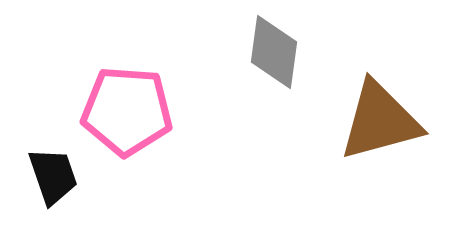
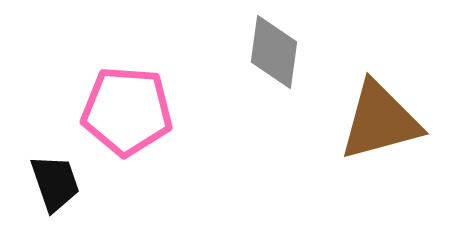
black trapezoid: moved 2 px right, 7 px down
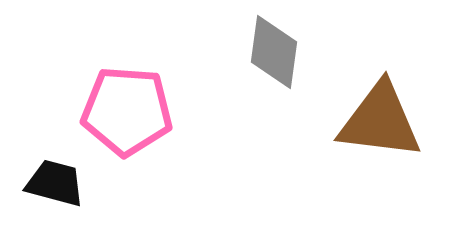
brown triangle: rotated 22 degrees clockwise
black trapezoid: rotated 56 degrees counterclockwise
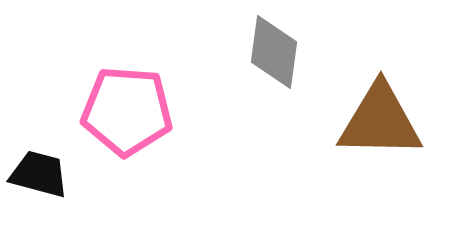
brown triangle: rotated 6 degrees counterclockwise
black trapezoid: moved 16 px left, 9 px up
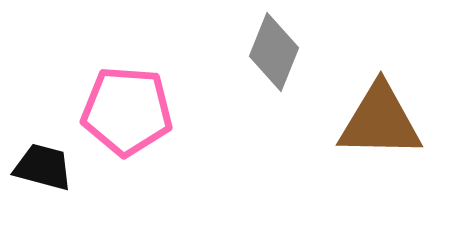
gray diamond: rotated 14 degrees clockwise
black trapezoid: moved 4 px right, 7 px up
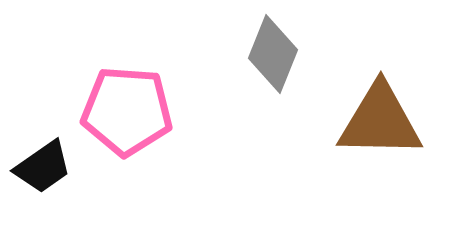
gray diamond: moved 1 px left, 2 px down
black trapezoid: rotated 130 degrees clockwise
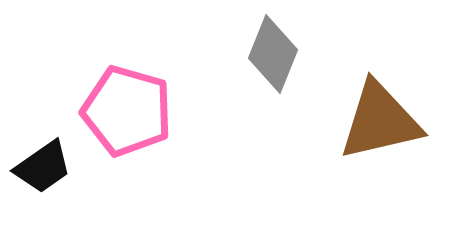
pink pentagon: rotated 12 degrees clockwise
brown triangle: rotated 14 degrees counterclockwise
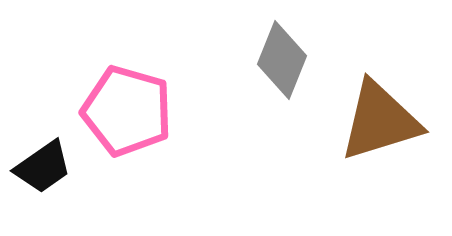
gray diamond: moved 9 px right, 6 px down
brown triangle: rotated 4 degrees counterclockwise
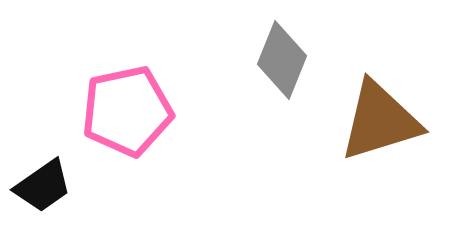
pink pentagon: rotated 28 degrees counterclockwise
black trapezoid: moved 19 px down
